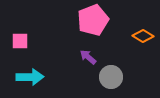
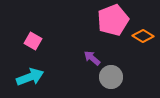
pink pentagon: moved 20 px right
pink square: moved 13 px right; rotated 30 degrees clockwise
purple arrow: moved 4 px right, 1 px down
cyan arrow: rotated 20 degrees counterclockwise
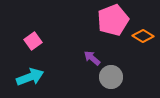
pink square: rotated 24 degrees clockwise
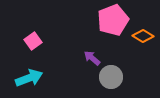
cyan arrow: moved 1 px left, 1 px down
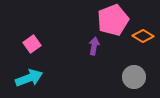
pink square: moved 1 px left, 3 px down
purple arrow: moved 2 px right, 12 px up; rotated 60 degrees clockwise
gray circle: moved 23 px right
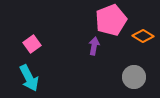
pink pentagon: moved 2 px left
cyan arrow: rotated 84 degrees clockwise
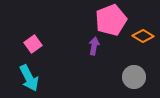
pink square: moved 1 px right
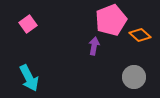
orange diamond: moved 3 px left, 1 px up; rotated 10 degrees clockwise
pink square: moved 5 px left, 20 px up
